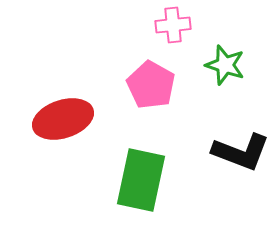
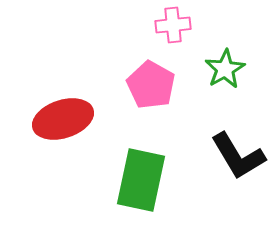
green star: moved 4 px down; rotated 24 degrees clockwise
black L-shape: moved 3 px left, 4 px down; rotated 38 degrees clockwise
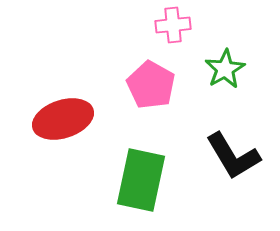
black L-shape: moved 5 px left
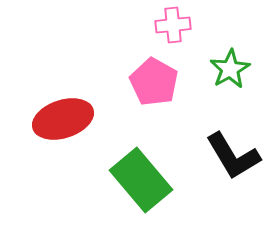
green star: moved 5 px right
pink pentagon: moved 3 px right, 3 px up
green rectangle: rotated 52 degrees counterclockwise
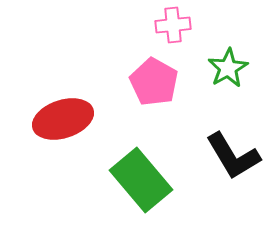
green star: moved 2 px left, 1 px up
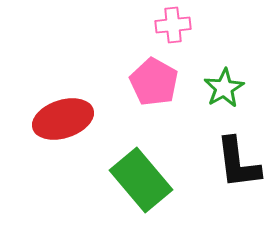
green star: moved 4 px left, 20 px down
black L-shape: moved 5 px right, 7 px down; rotated 24 degrees clockwise
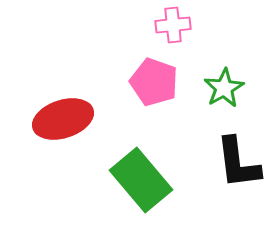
pink pentagon: rotated 9 degrees counterclockwise
